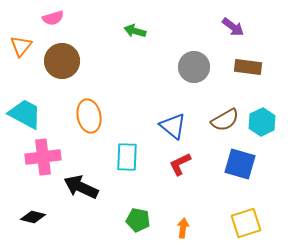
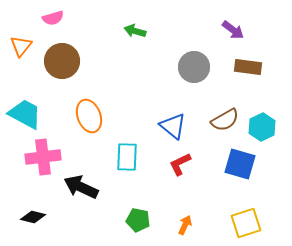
purple arrow: moved 3 px down
orange ellipse: rotated 8 degrees counterclockwise
cyan hexagon: moved 5 px down
orange arrow: moved 2 px right, 3 px up; rotated 18 degrees clockwise
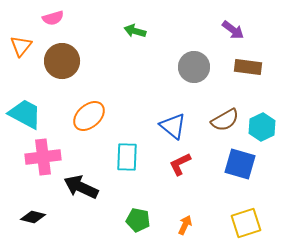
orange ellipse: rotated 68 degrees clockwise
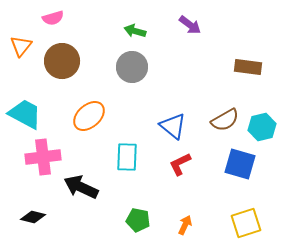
purple arrow: moved 43 px left, 5 px up
gray circle: moved 62 px left
cyan hexagon: rotated 12 degrees clockwise
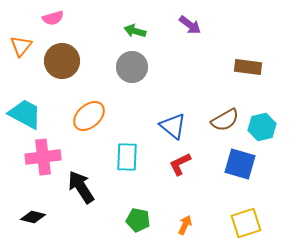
black arrow: rotated 32 degrees clockwise
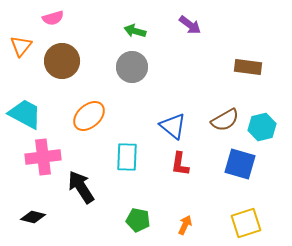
red L-shape: rotated 55 degrees counterclockwise
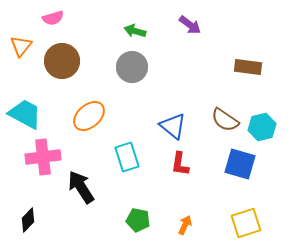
brown semicircle: rotated 64 degrees clockwise
cyan rectangle: rotated 20 degrees counterclockwise
black diamond: moved 5 px left, 3 px down; rotated 60 degrees counterclockwise
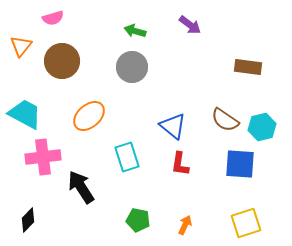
blue square: rotated 12 degrees counterclockwise
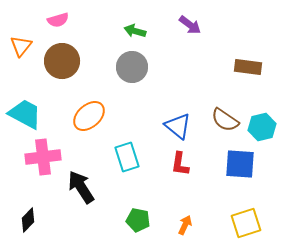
pink semicircle: moved 5 px right, 2 px down
blue triangle: moved 5 px right
